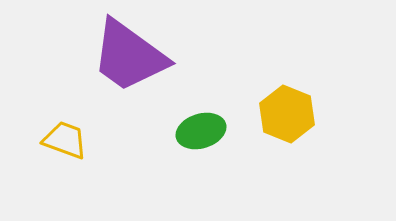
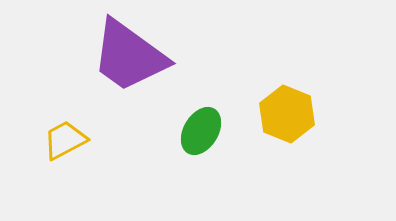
green ellipse: rotated 42 degrees counterclockwise
yellow trapezoid: rotated 48 degrees counterclockwise
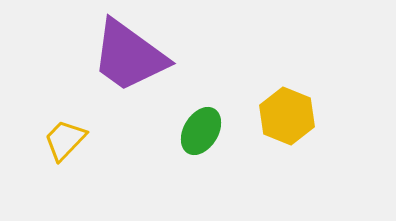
yellow hexagon: moved 2 px down
yellow trapezoid: rotated 18 degrees counterclockwise
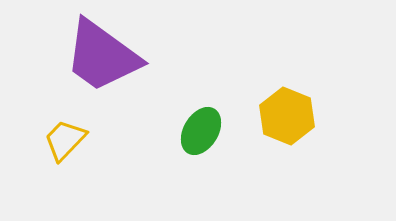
purple trapezoid: moved 27 px left
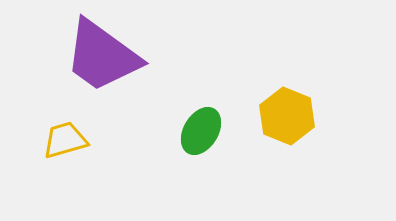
yellow trapezoid: rotated 30 degrees clockwise
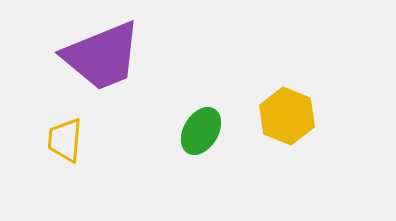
purple trapezoid: rotated 58 degrees counterclockwise
yellow trapezoid: rotated 69 degrees counterclockwise
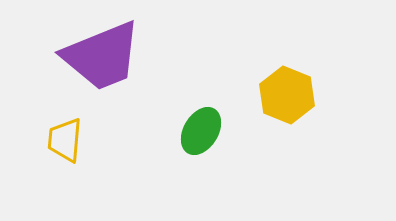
yellow hexagon: moved 21 px up
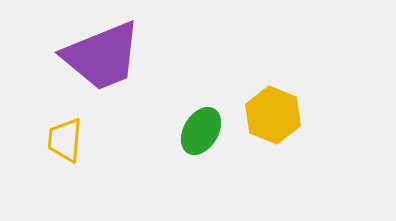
yellow hexagon: moved 14 px left, 20 px down
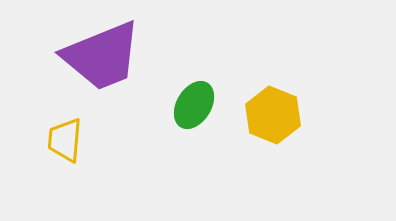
green ellipse: moved 7 px left, 26 px up
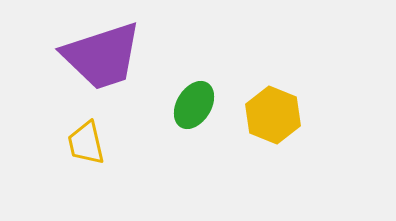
purple trapezoid: rotated 4 degrees clockwise
yellow trapezoid: moved 21 px right, 3 px down; rotated 18 degrees counterclockwise
